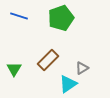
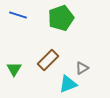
blue line: moved 1 px left, 1 px up
cyan triangle: rotated 12 degrees clockwise
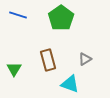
green pentagon: rotated 15 degrees counterclockwise
brown rectangle: rotated 60 degrees counterclockwise
gray triangle: moved 3 px right, 9 px up
cyan triangle: moved 2 px right; rotated 42 degrees clockwise
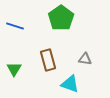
blue line: moved 3 px left, 11 px down
gray triangle: rotated 40 degrees clockwise
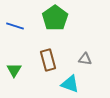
green pentagon: moved 6 px left
green triangle: moved 1 px down
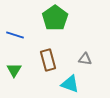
blue line: moved 9 px down
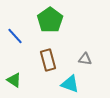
green pentagon: moved 5 px left, 2 px down
blue line: moved 1 px down; rotated 30 degrees clockwise
green triangle: moved 10 px down; rotated 28 degrees counterclockwise
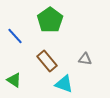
brown rectangle: moved 1 px left, 1 px down; rotated 25 degrees counterclockwise
cyan triangle: moved 6 px left
